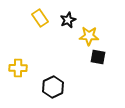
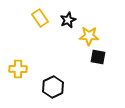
yellow cross: moved 1 px down
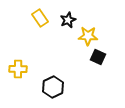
yellow star: moved 1 px left
black square: rotated 14 degrees clockwise
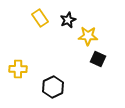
black square: moved 2 px down
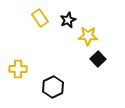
black square: rotated 21 degrees clockwise
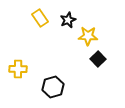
black hexagon: rotated 10 degrees clockwise
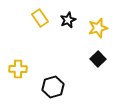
yellow star: moved 10 px right, 8 px up; rotated 18 degrees counterclockwise
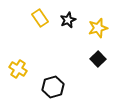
yellow cross: rotated 30 degrees clockwise
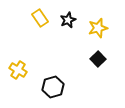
yellow cross: moved 1 px down
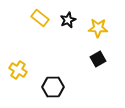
yellow rectangle: rotated 18 degrees counterclockwise
yellow star: rotated 18 degrees clockwise
black square: rotated 14 degrees clockwise
black hexagon: rotated 15 degrees clockwise
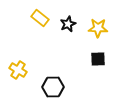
black star: moved 4 px down
black square: rotated 28 degrees clockwise
